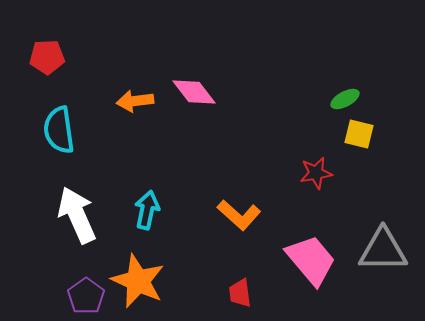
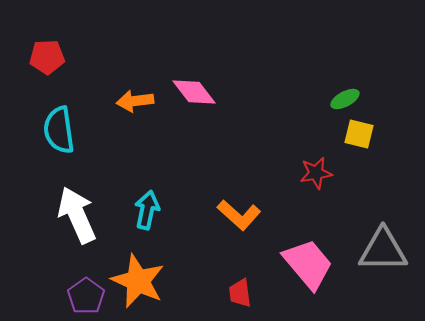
pink trapezoid: moved 3 px left, 4 px down
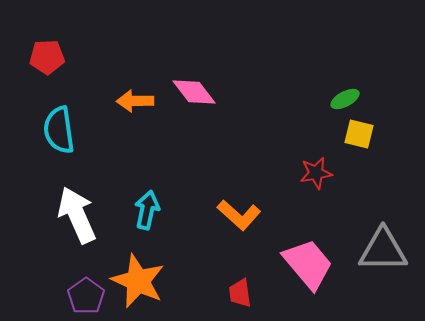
orange arrow: rotated 6 degrees clockwise
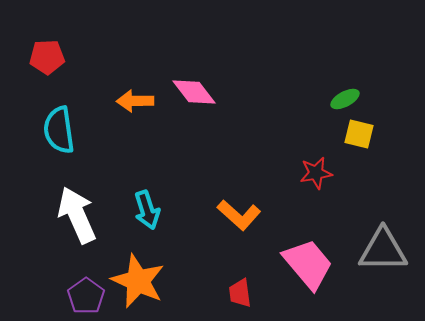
cyan arrow: rotated 150 degrees clockwise
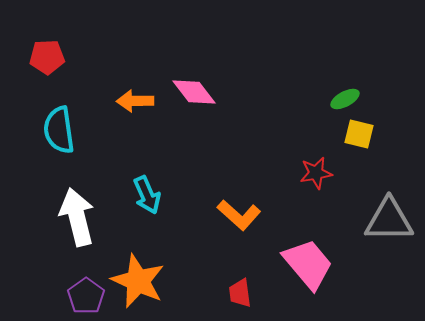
cyan arrow: moved 15 px up; rotated 6 degrees counterclockwise
white arrow: moved 2 px down; rotated 10 degrees clockwise
gray triangle: moved 6 px right, 30 px up
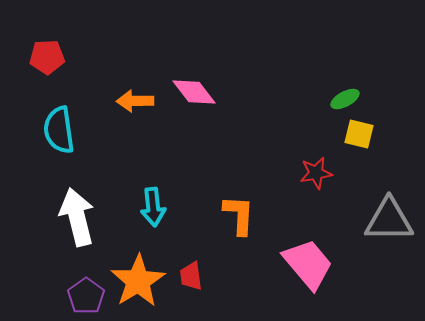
cyan arrow: moved 6 px right, 12 px down; rotated 18 degrees clockwise
orange L-shape: rotated 129 degrees counterclockwise
orange star: rotated 16 degrees clockwise
red trapezoid: moved 49 px left, 17 px up
